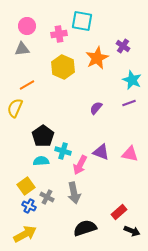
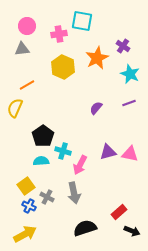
cyan star: moved 2 px left, 6 px up
purple triangle: moved 7 px right; rotated 36 degrees counterclockwise
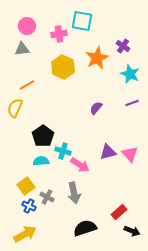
purple line: moved 3 px right
pink triangle: rotated 36 degrees clockwise
pink arrow: rotated 84 degrees counterclockwise
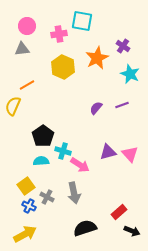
purple line: moved 10 px left, 2 px down
yellow semicircle: moved 2 px left, 2 px up
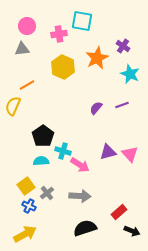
gray arrow: moved 6 px right, 3 px down; rotated 75 degrees counterclockwise
gray cross: moved 4 px up; rotated 24 degrees clockwise
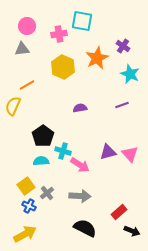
purple semicircle: moved 16 px left; rotated 40 degrees clockwise
black semicircle: rotated 45 degrees clockwise
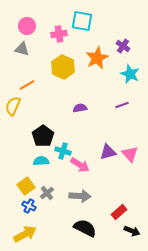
gray triangle: rotated 21 degrees clockwise
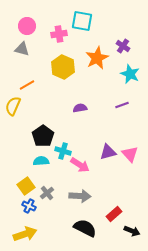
red rectangle: moved 5 px left, 2 px down
yellow arrow: rotated 10 degrees clockwise
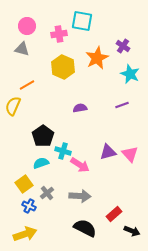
cyan semicircle: moved 2 px down; rotated 14 degrees counterclockwise
yellow square: moved 2 px left, 2 px up
